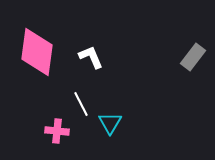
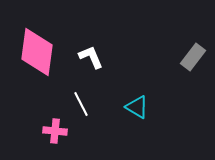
cyan triangle: moved 27 px right, 16 px up; rotated 30 degrees counterclockwise
pink cross: moved 2 px left
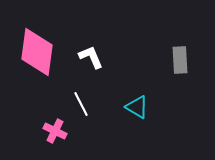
gray rectangle: moved 13 px left, 3 px down; rotated 40 degrees counterclockwise
pink cross: rotated 20 degrees clockwise
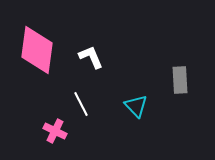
pink diamond: moved 2 px up
gray rectangle: moved 20 px down
cyan triangle: moved 1 px left, 1 px up; rotated 15 degrees clockwise
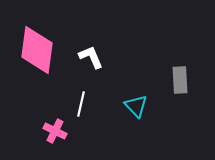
white line: rotated 40 degrees clockwise
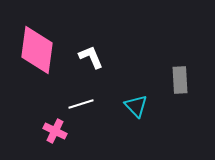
white line: rotated 60 degrees clockwise
